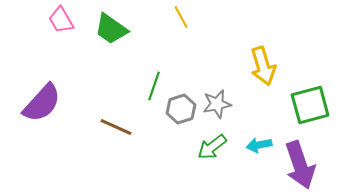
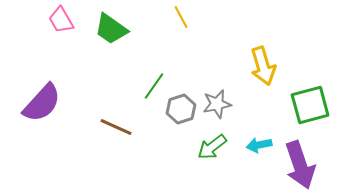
green line: rotated 16 degrees clockwise
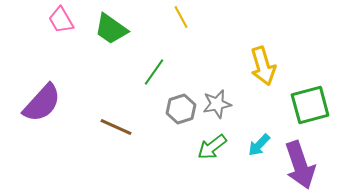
green line: moved 14 px up
cyan arrow: rotated 35 degrees counterclockwise
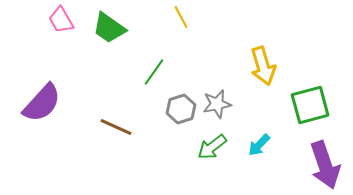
green trapezoid: moved 2 px left, 1 px up
purple arrow: moved 25 px right
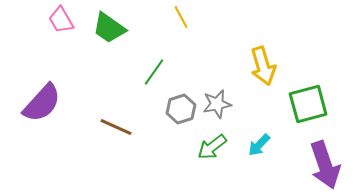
green square: moved 2 px left, 1 px up
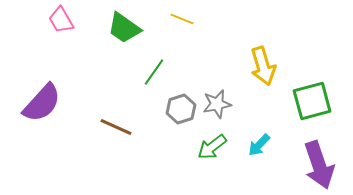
yellow line: moved 1 px right, 2 px down; rotated 40 degrees counterclockwise
green trapezoid: moved 15 px right
green square: moved 4 px right, 3 px up
purple arrow: moved 6 px left
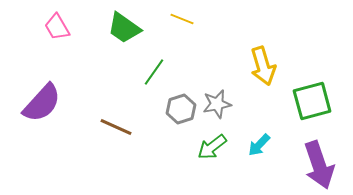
pink trapezoid: moved 4 px left, 7 px down
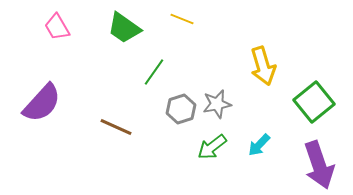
green square: moved 2 px right, 1 px down; rotated 24 degrees counterclockwise
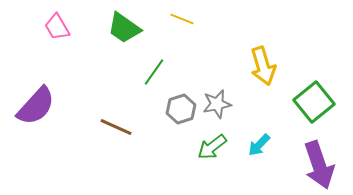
purple semicircle: moved 6 px left, 3 px down
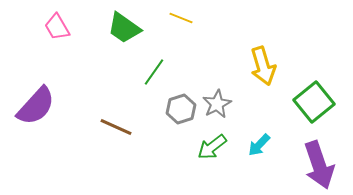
yellow line: moved 1 px left, 1 px up
gray star: rotated 16 degrees counterclockwise
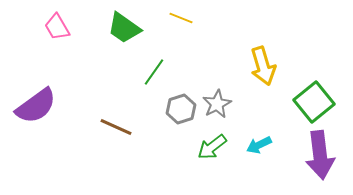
purple semicircle: rotated 12 degrees clockwise
cyan arrow: rotated 20 degrees clockwise
purple arrow: moved 1 px right, 10 px up; rotated 12 degrees clockwise
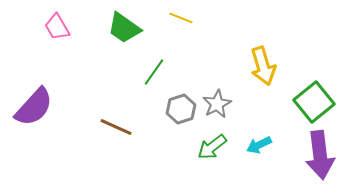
purple semicircle: moved 2 px left, 1 px down; rotated 12 degrees counterclockwise
